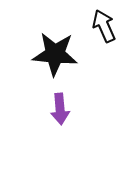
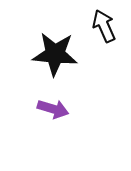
purple arrow: moved 7 px left; rotated 68 degrees counterclockwise
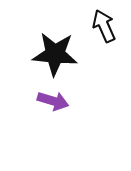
purple arrow: moved 8 px up
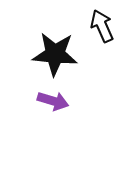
black arrow: moved 2 px left
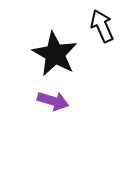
black star: rotated 24 degrees clockwise
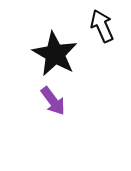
purple arrow: rotated 36 degrees clockwise
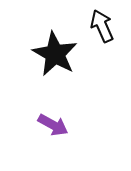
purple arrow: moved 24 px down; rotated 24 degrees counterclockwise
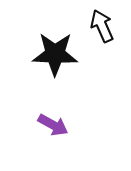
black star: rotated 27 degrees counterclockwise
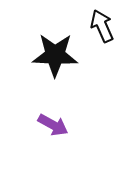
black star: moved 1 px down
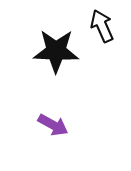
black star: moved 1 px right, 4 px up
